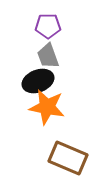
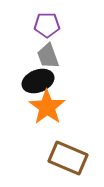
purple pentagon: moved 1 px left, 1 px up
orange star: rotated 24 degrees clockwise
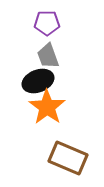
purple pentagon: moved 2 px up
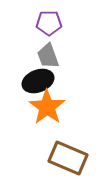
purple pentagon: moved 2 px right
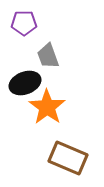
purple pentagon: moved 25 px left
black ellipse: moved 13 px left, 2 px down
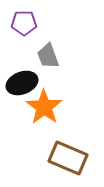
black ellipse: moved 3 px left
orange star: moved 3 px left
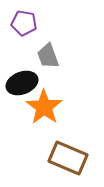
purple pentagon: rotated 10 degrees clockwise
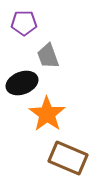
purple pentagon: rotated 10 degrees counterclockwise
orange star: moved 3 px right, 7 px down
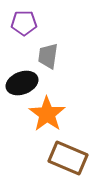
gray trapezoid: rotated 28 degrees clockwise
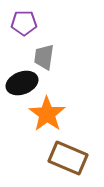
gray trapezoid: moved 4 px left, 1 px down
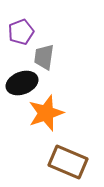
purple pentagon: moved 3 px left, 9 px down; rotated 20 degrees counterclockwise
orange star: moved 1 px left, 1 px up; rotated 18 degrees clockwise
brown rectangle: moved 4 px down
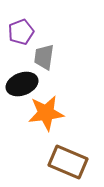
black ellipse: moved 1 px down
orange star: rotated 12 degrees clockwise
